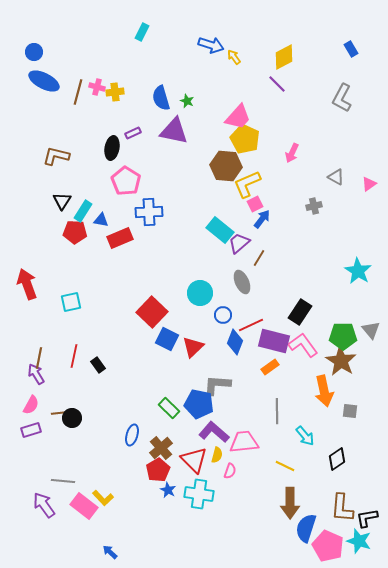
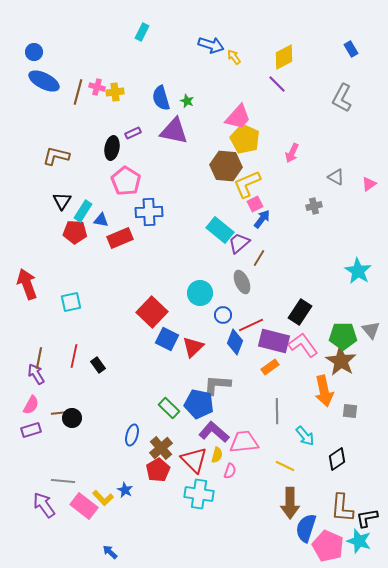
blue star at (168, 490): moved 43 px left
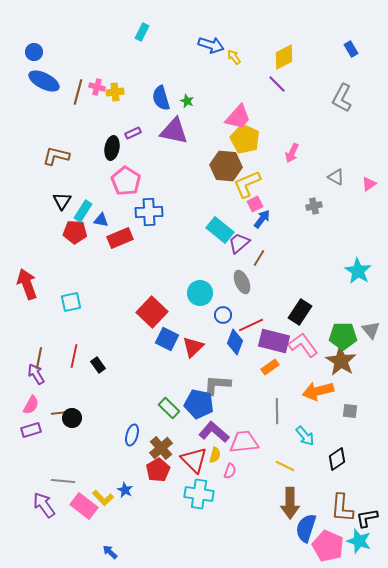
orange arrow at (324, 391): moved 6 px left; rotated 88 degrees clockwise
yellow semicircle at (217, 455): moved 2 px left
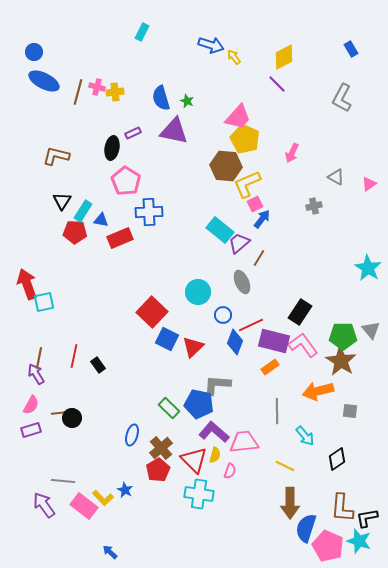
cyan star at (358, 271): moved 10 px right, 3 px up
cyan circle at (200, 293): moved 2 px left, 1 px up
cyan square at (71, 302): moved 27 px left
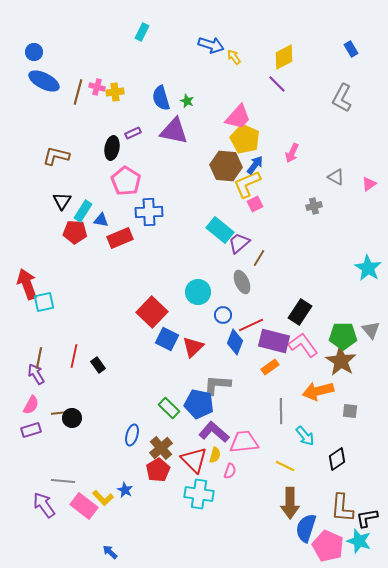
blue arrow at (262, 219): moved 7 px left, 54 px up
gray line at (277, 411): moved 4 px right
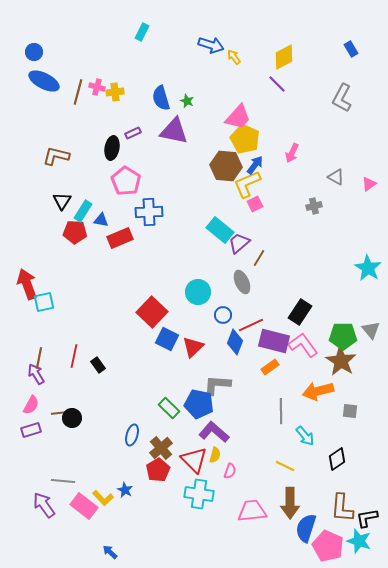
pink trapezoid at (244, 442): moved 8 px right, 69 px down
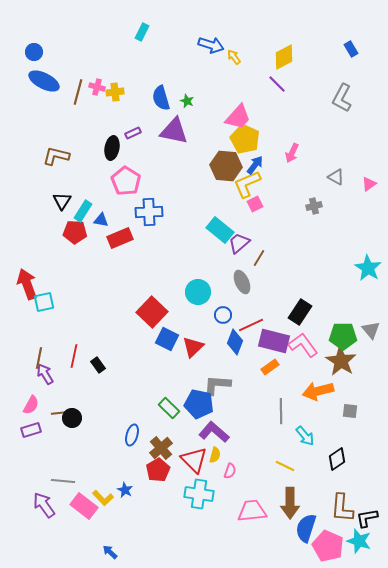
purple arrow at (36, 374): moved 9 px right
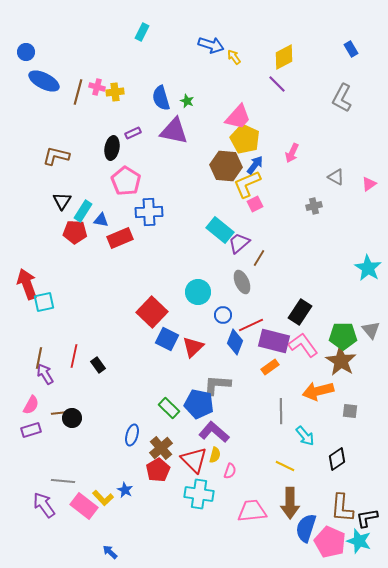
blue circle at (34, 52): moved 8 px left
pink pentagon at (328, 546): moved 2 px right, 4 px up
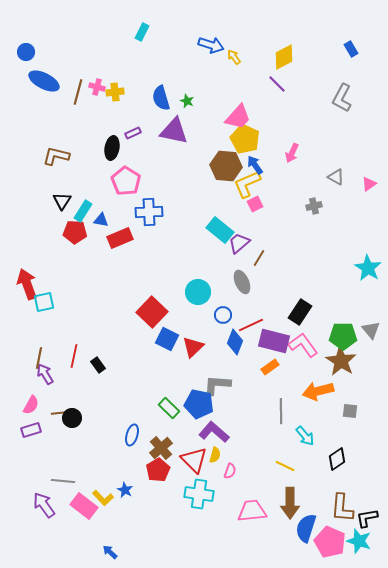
blue arrow at (255, 165): rotated 72 degrees counterclockwise
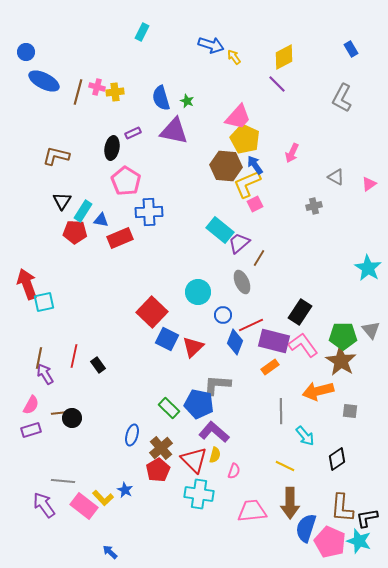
pink semicircle at (230, 471): moved 4 px right
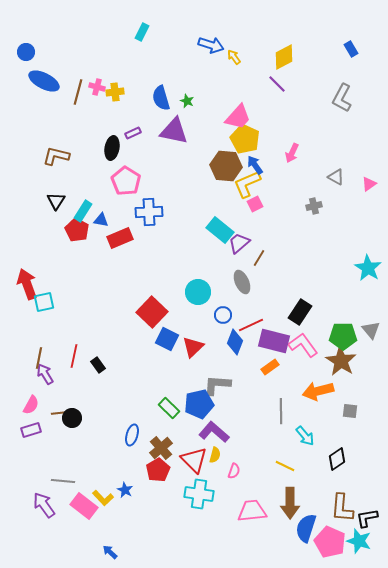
black triangle at (62, 201): moved 6 px left
red pentagon at (75, 232): moved 2 px right, 2 px up; rotated 25 degrees clockwise
blue pentagon at (199, 404): rotated 24 degrees counterclockwise
